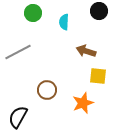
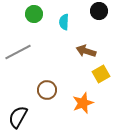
green circle: moved 1 px right, 1 px down
yellow square: moved 3 px right, 2 px up; rotated 36 degrees counterclockwise
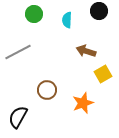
cyan semicircle: moved 3 px right, 2 px up
yellow square: moved 2 px right
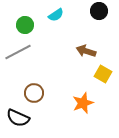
green circle: moved 9 px left, 11 px down
cyan semicircle: moved 11 px left, 5 px up; rotated 126 degrees counterclockwise
yellow square: rotated 30 degrees counterclockwise
brown circle: moved 13 px left, 3 px down
black semicircle: moved 1 px down; rotated 95 degrees counterclockwise
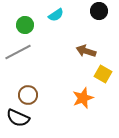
brown circle: moved 6 px left, 2 px down
orange star: moved 5 px up
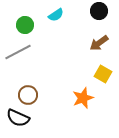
brown arrow: moved 13 px right, 8 px up; rotated 54 degrees counterclockwise
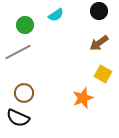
brown circle: moved 4 px left, 2 px up
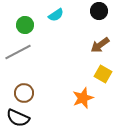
brown arrow: moved 1 px right, 2 px down
